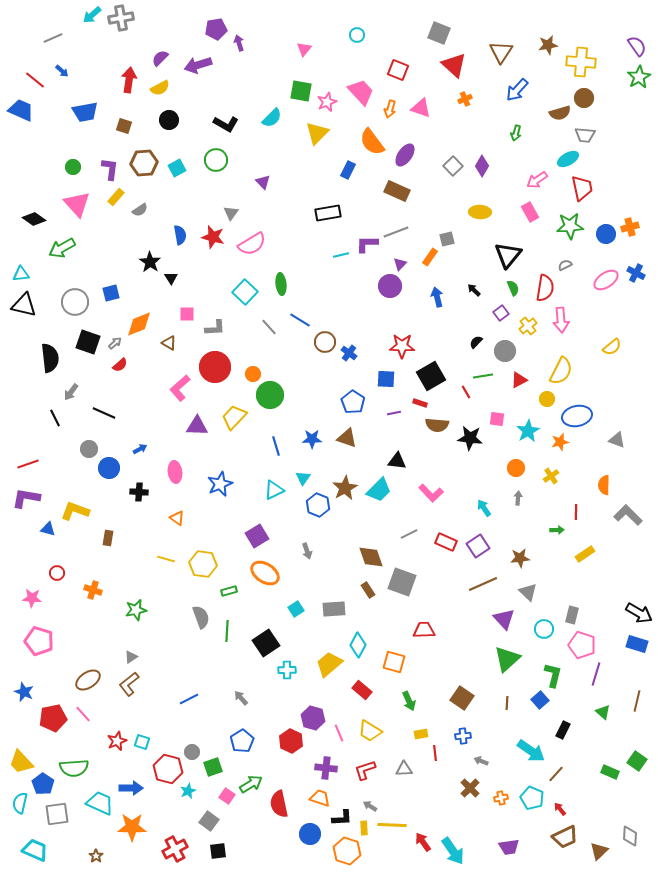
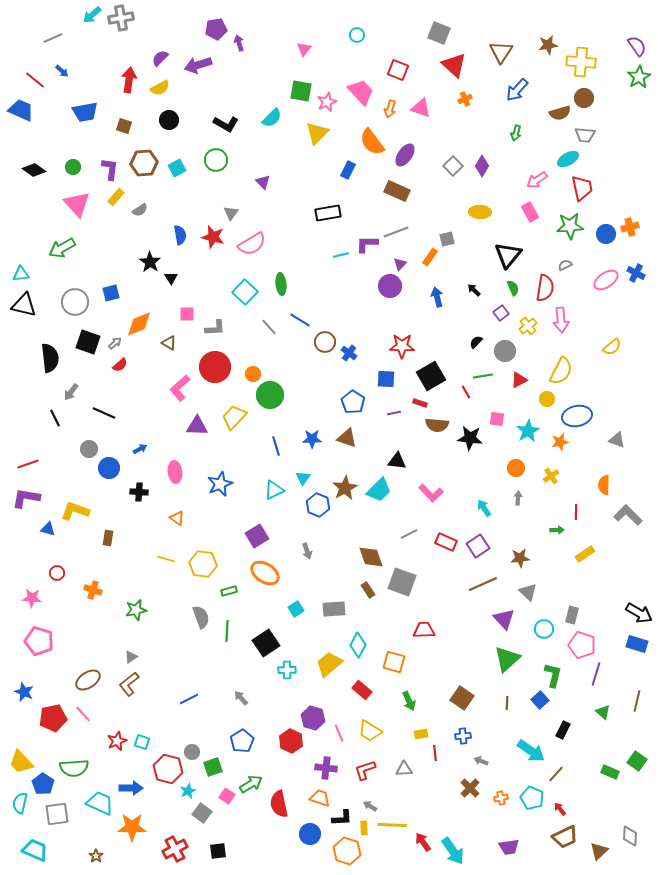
black diamond at (34, 219): moved 49 px up
gray square at (209, 821): moved 7 px left, 8 px up
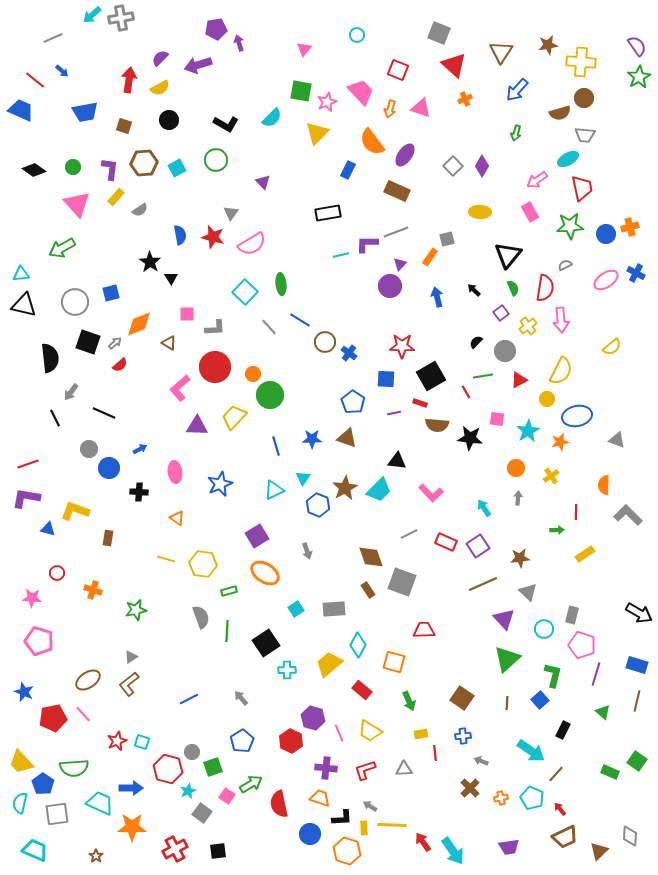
blue rectangle at (637, 644): moved 21 px down
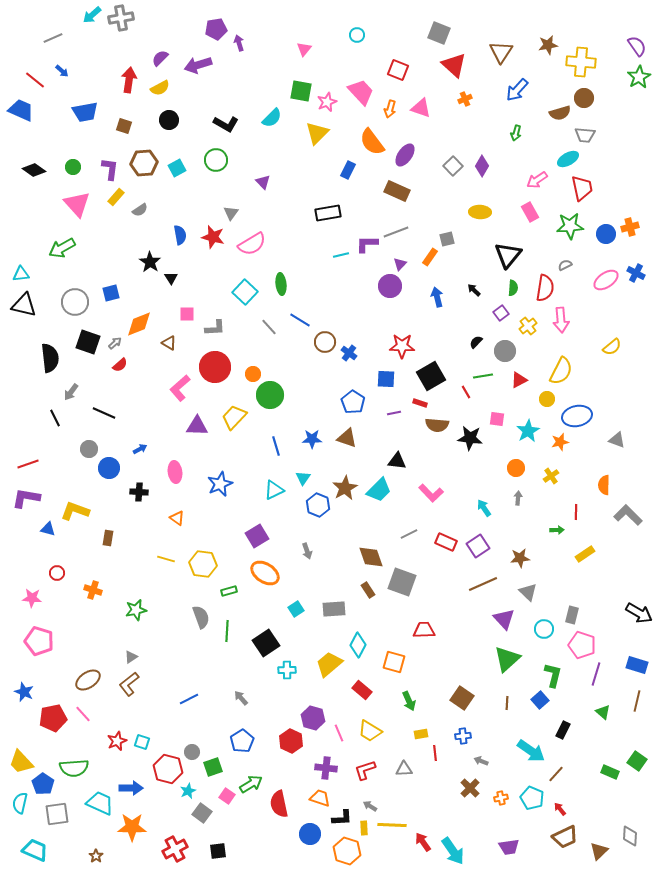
green semicircle at (513, 288): rotated 28 degrees clockwise
